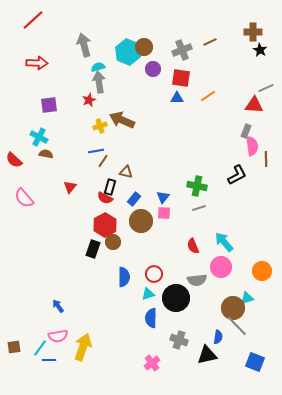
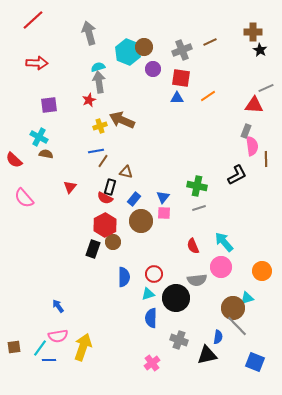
gray arrow at (84, 45): moved 5 px right, 12 px up
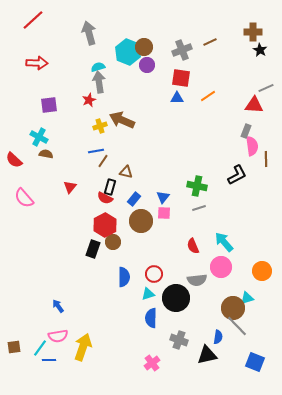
purple circle at (153, 69): moved 6 px left, 4 px up
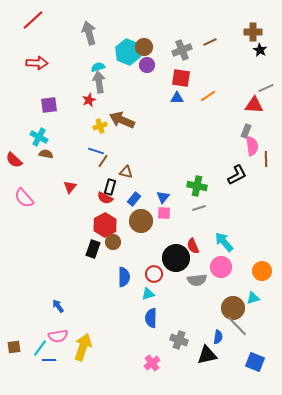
blue line at (96, 151): rotated 28 degrees clockwise
black circle at (176, 298): moved 40 px up
cyan triangle at (247, 298): moved 6 px right
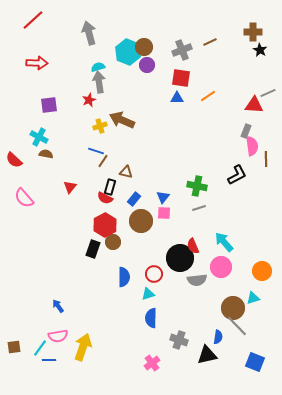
gray line at (266, 88): moved 2 px right, 5 px down
black circle at (176, 258): moved 4 px right
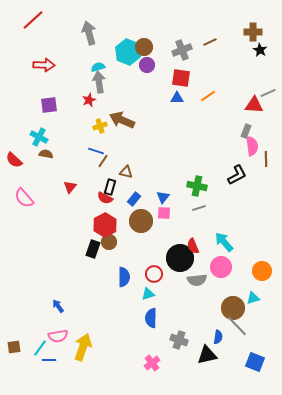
red arrow at (37, 63): moved 7 px right, 2 px down
brown circle at (113, 242): moved 4 px left
